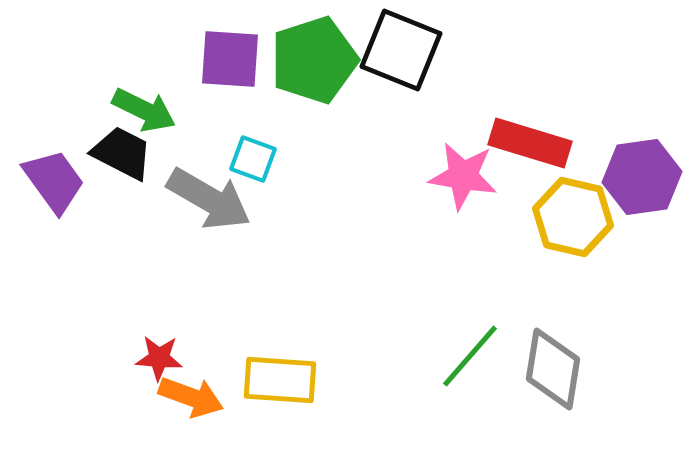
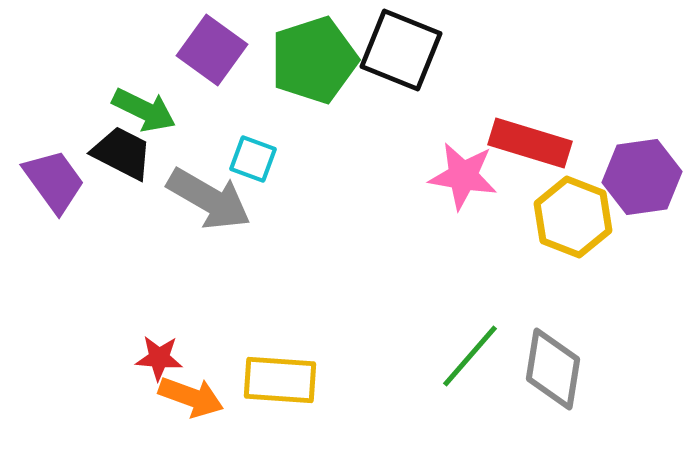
purple square: moved 18 px left, 9 px up; rotated 32 degrees clockwise
yellow hexagon: rotated 8 degrees clockwise
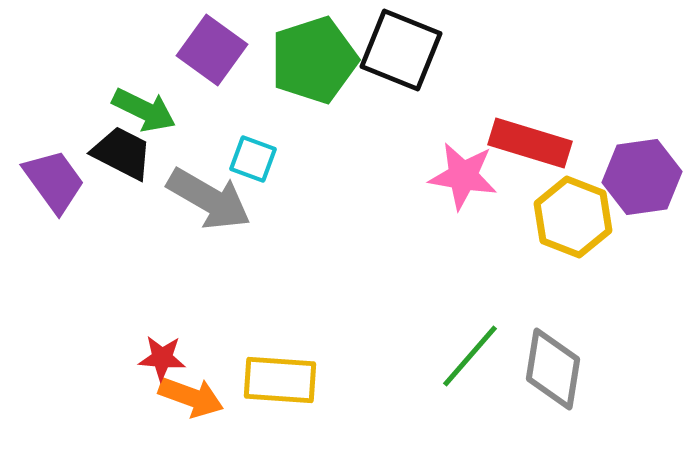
red star: moved 3 px right
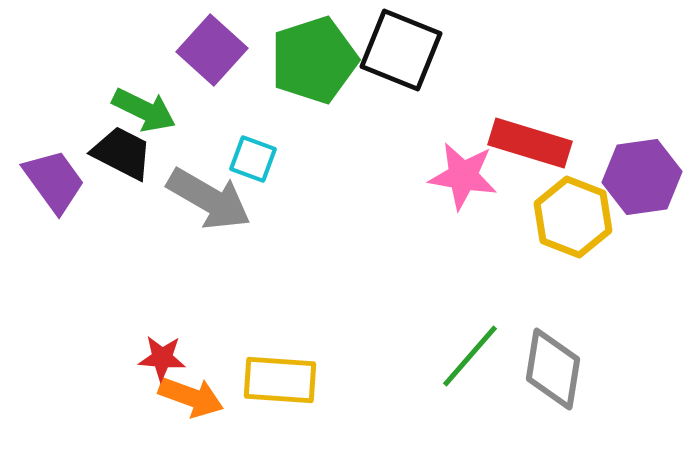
purple square: rotated 6 degrees clockwise
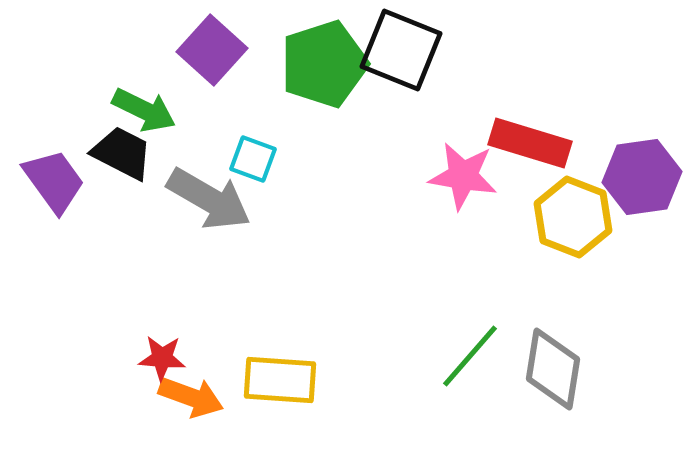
green pentagon: moved 10 px right, 4 px down
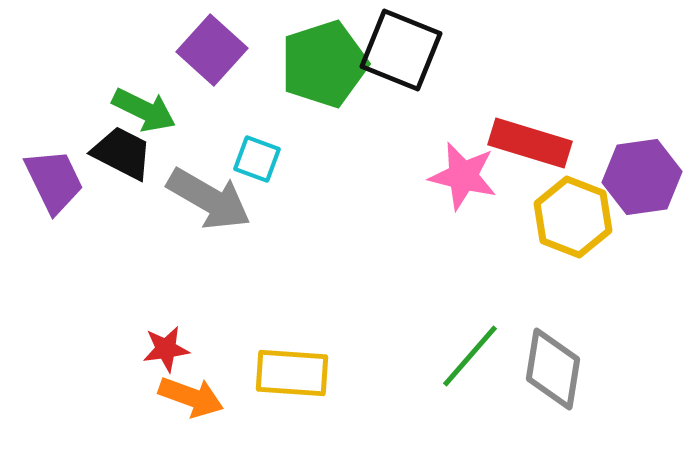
cyan square: moved 4 px right
pink star: rotated 4 degrees clockwise
purple trapezoid: rotated 10 degrees clockwise
red star: moved 4 px right, 9 px up; rotated 12 degrees counterclockwise
yellow rectangle: moved 12 px right, 7 px up
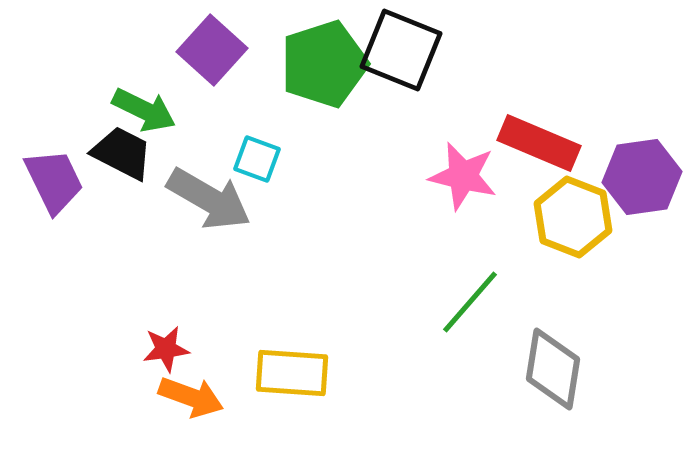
red rectangle: moved 9 px right; rotated 6 degrees clockwise
green line: moved 54 px up
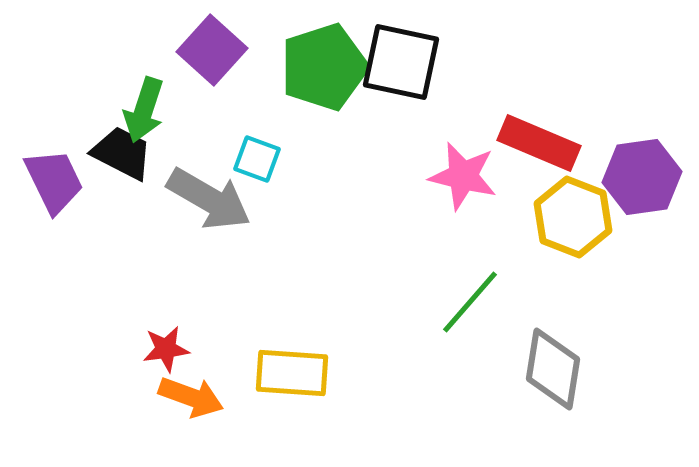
black square: moved 12 px down; rotated 10 degrees counterclockwise
green pentagon: moved 3 px down
green arrow: rotated 82 degrees clockwise
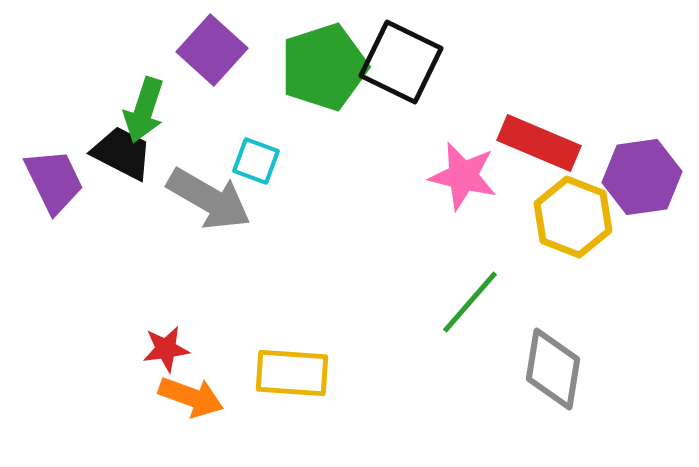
black square: rotated 14 degrees clockwise
cyan square: moved 1 px left, 2 px down
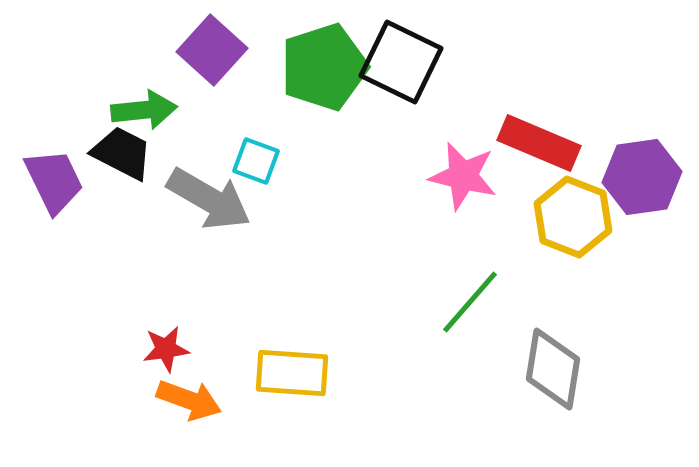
green arrow: rotated 114 degrees counterclockwise
orange arrow: moved 2 px left, 3 px down
